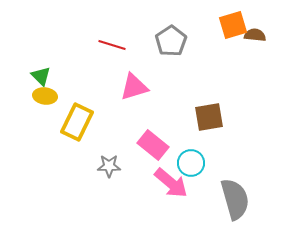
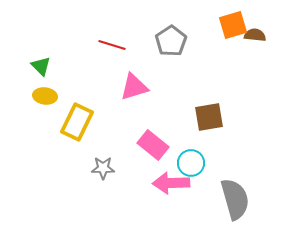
green triangle: moved 10 px up
gray star: moved 6 px left, 2 px down
pink arrow: rotated 138 degrees clockwise
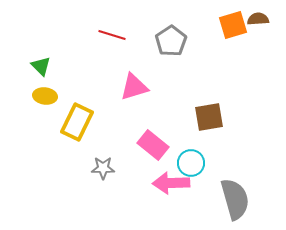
brown semicircle: moved 3 px right, 16 px up; rotated 10 degrees counterclockwise
red line: moved 10 px up
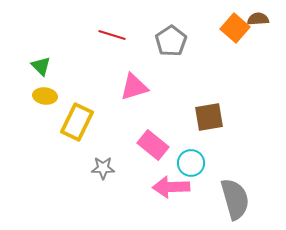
orange square: moved 2 px right, 3 px down; rotated 32 degrees counterclockwise
pink arrow: moved 4 px down
